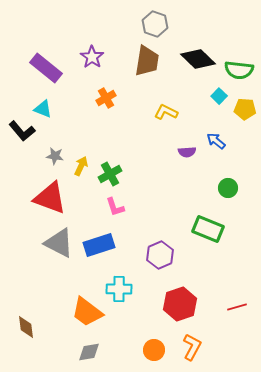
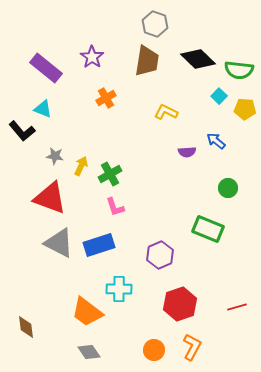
gray diamond: rotated 65 degrees clockwise
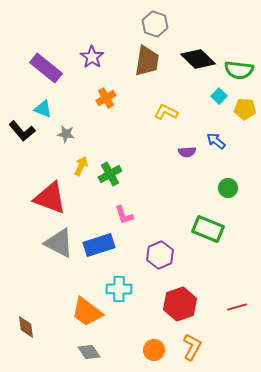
gray star: moved 11 px right, 22 px up
pink L-shape: moved 9 px right, 8 px down
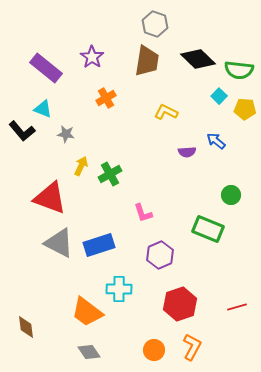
green circle: moved 3 px right, 7 px down
pink L-shape: moved 19 px right, 2 px up
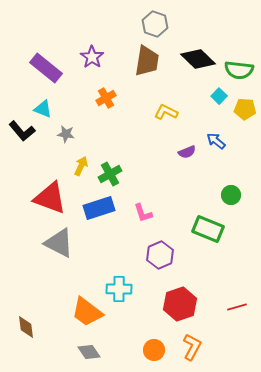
purple semicircle: rotated 18 degrees counterclockwise
blue rectangle: moved 37 px up
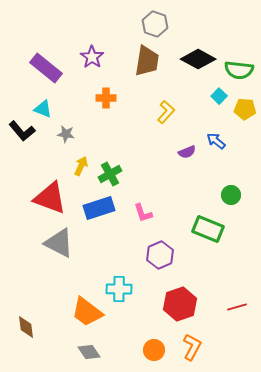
black diamond: rotated 16 degrees counterclockwise
orange cross: rotated 30 degrees clockwise
yellow L-shape: rotated 105 degrees clockwise
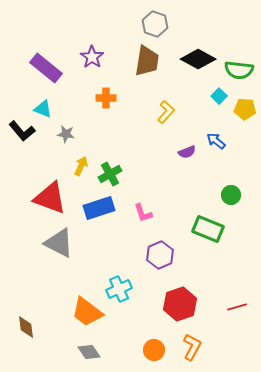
cyan cross: rotated 25 degrees counterclockwise
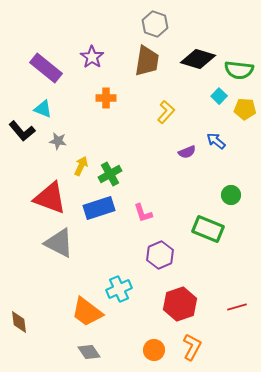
black diamond: rotated 12 degrees counterclockwise
gray star: moved 8 px left, 7 px down
brown diamond: moved 7 px left, 5 px up
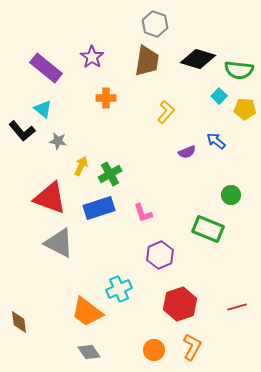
cyan triangle: rotated 18 degrees clockwise
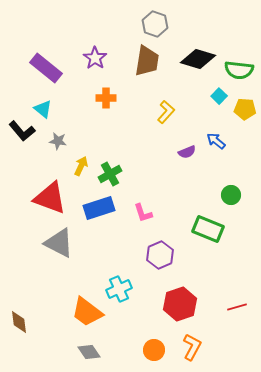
purple star: moved 3 px right, 1 px down
